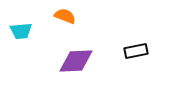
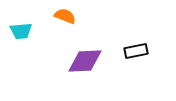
purple diamond: moved 9 px right
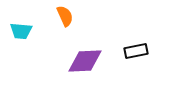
orange semicircle: rotated 45 degrees clockwise
cyan trapezoid: rotated 10 degrees clockwise
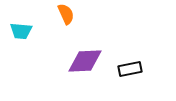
orange semicircle: moved 1 px right, 2 px up
black rectangle: moved 6 px left, 18 px down
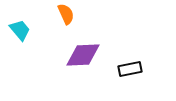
cyan trapezoid: moved 1 px left, 1 px up; rotated 135 degrees counterclockwise
purple diamond: moved 2 px left, 6 px up
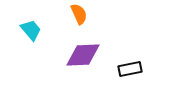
orange semicircle: moved 13 px right
cyan trapezoid: moved 11 px right
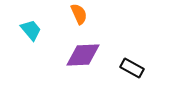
black rectangle: moved 2 px right, 1 px up; rotated 40 degrees clockwise
